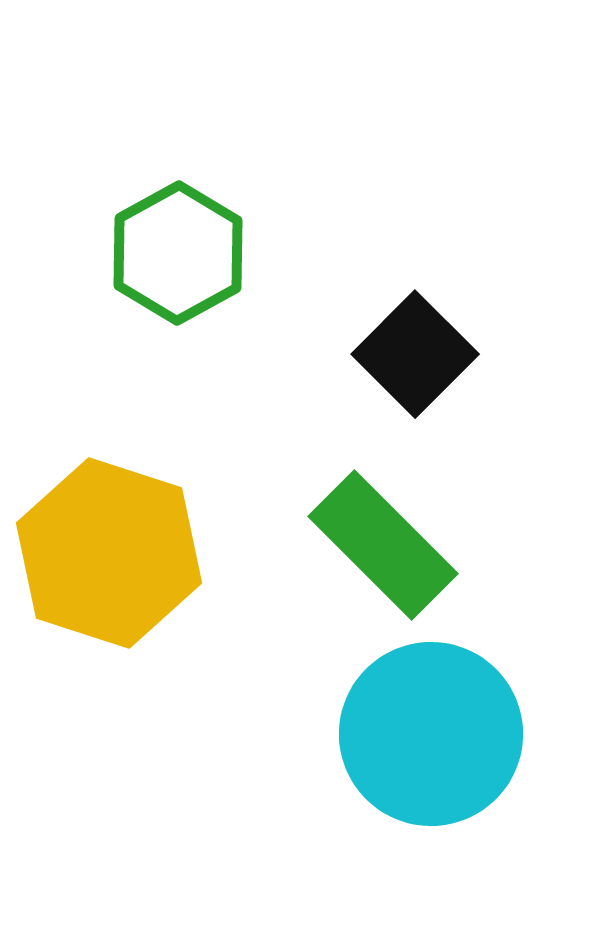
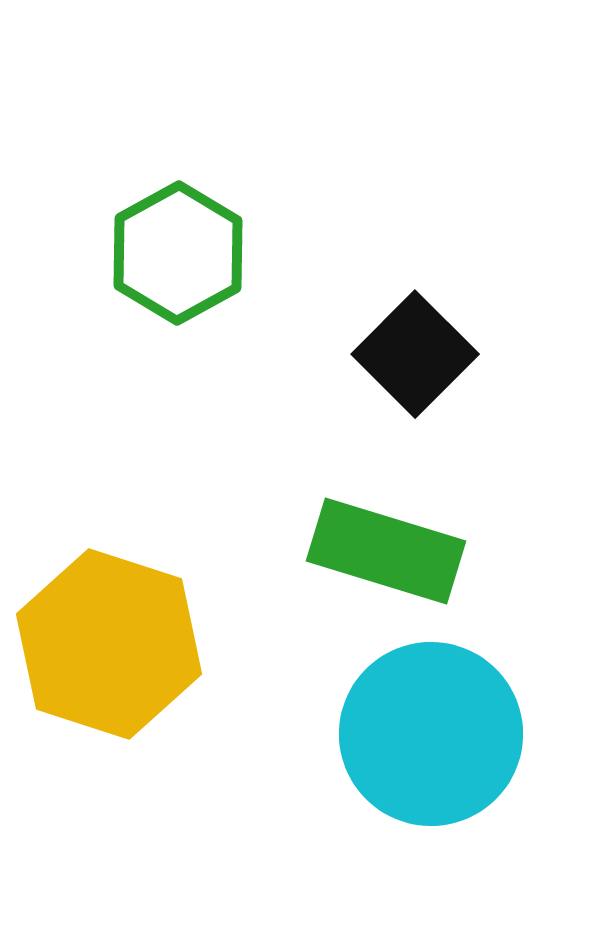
green rectangle: moved 3 px right, 6 px down; rotated 28 degrees counterclockwise
yellow hexagon: moved 91 px down
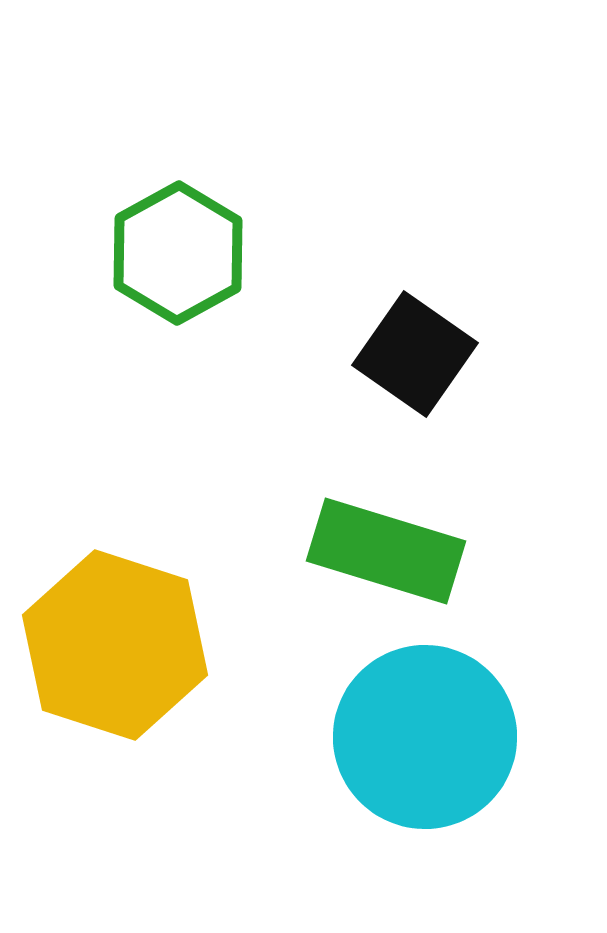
black square: rotated 10 degrees counterclockwise
yellow hexagon: moved 6 px right, 1 px down
cyan circle: moved 6 px left, 3 px down
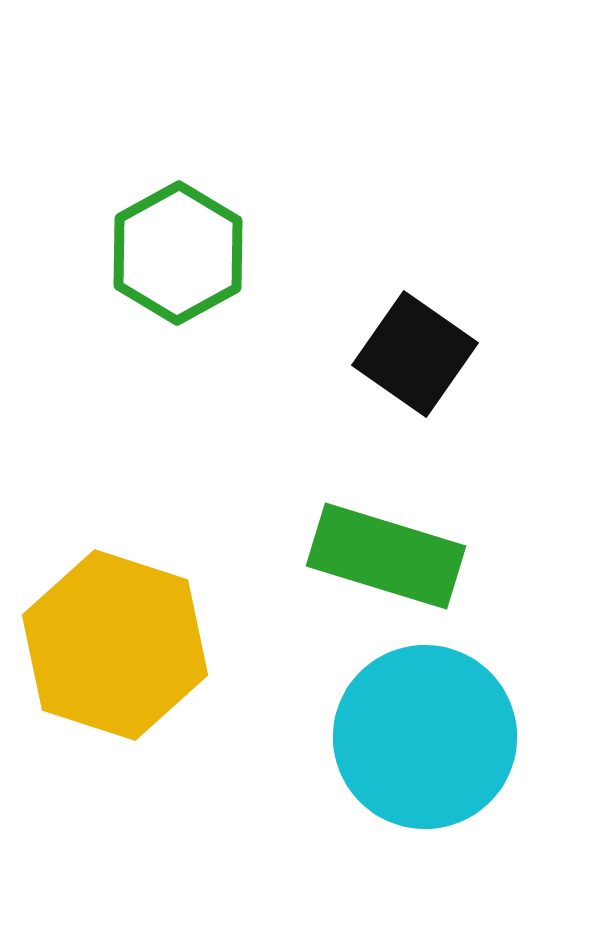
green rectangle: moved 5 px down
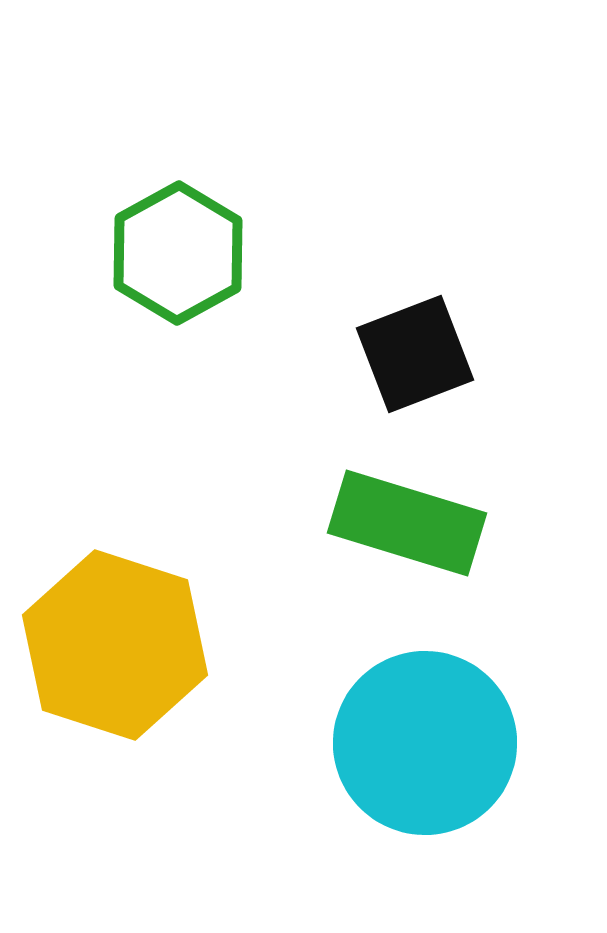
black square: rotated 34 degrees clockwise
green rectangle: moved 21 px right, 33 px up
cyan circle: moved 6 px down
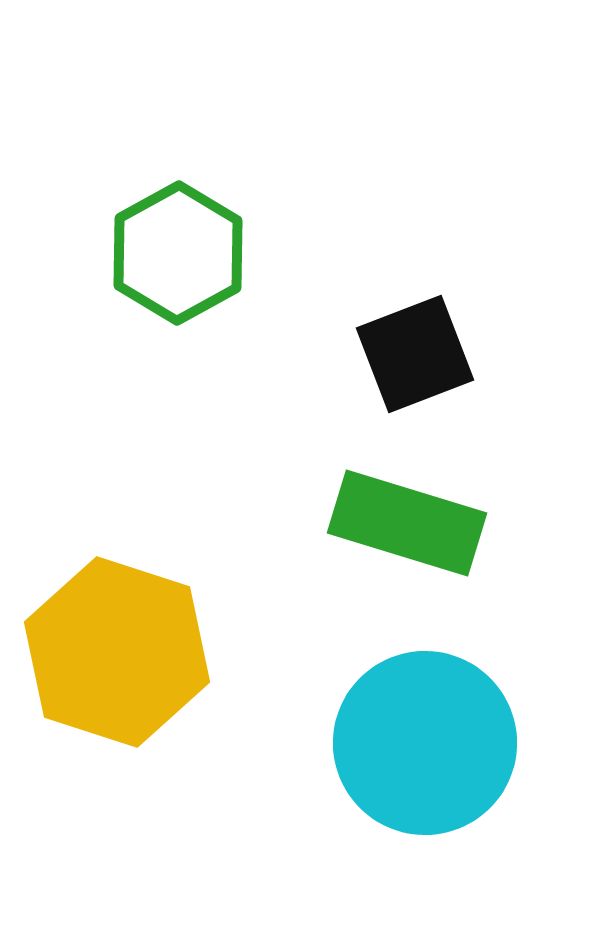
yellow hexagon: moved 2 px right, 7 px down
